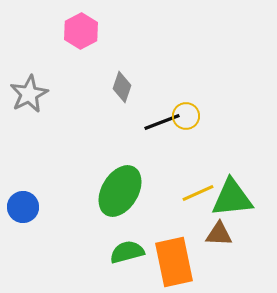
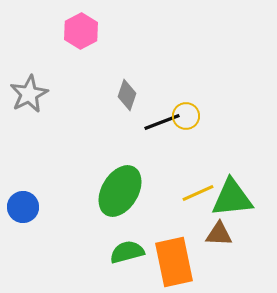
gray diamond: moved 5 px right, 8 px down
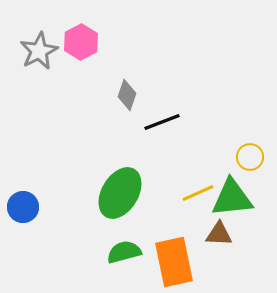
pink hexagon: moved 11 px down
gray star: moved 10 px right, 43 px up
yellow circle: moved 64 px right, 41 px down
green ellipse: moved 2 px down
green semicircle: moved 3 px left
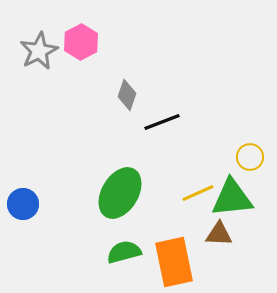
blue circle: moved 3 px up
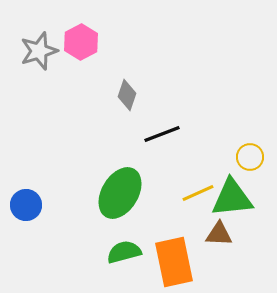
gray star: rotated 9 degrees clockwise
black line: moved 12 px down
blue circle: moved 3 px right, 1 px down
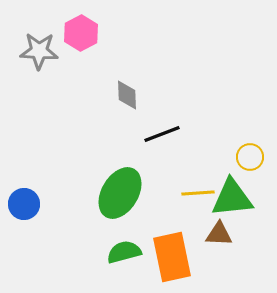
pink hexagon: moved 9 px up
gray star: rotated 21 degrees clockwise
gray diamond: rotated 20 degrees counterclockwise
yellow line: rotated 20 degrees clockwise
blue circle: moved 2 px left, 1 px up
orange rectangle: moved 2 px left, 5 px up
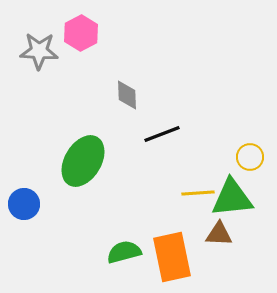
green ellipse: moved 37 px left, 32 px up
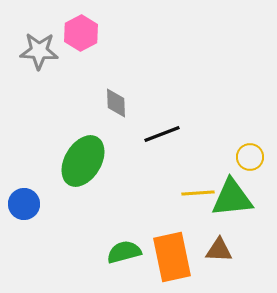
gray diamond: moved 11 px left, 8 px down
brown triangle: moved 16 px down
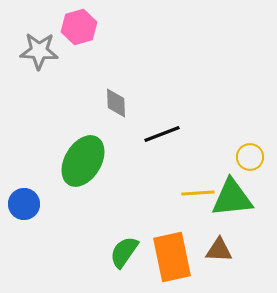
pink hexagon: moved 2 px left, 6 px up; rotated 12 degrees clockwise
green semicircle: rotated 40 degrees counterclockwise
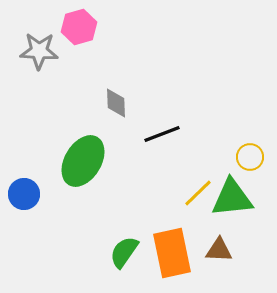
yellow line: rotated 40 degrees counterclockwise
blue circle: moved 10 px up
orange rectangle: moved 4 px up
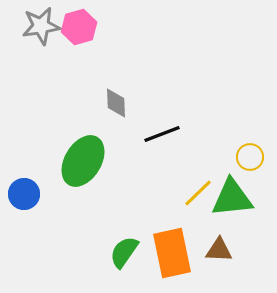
gray star: moved 2 px right, 25 px up; rotated 12 degrees counterclockwise
